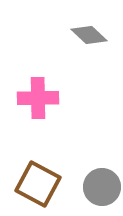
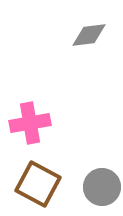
gray diamond: rotated 51 degrees counterclockwise
pink cross: moved 8 px left, 25 px down; rotated 9 degrees counterclockwise
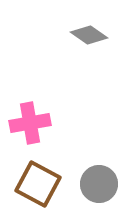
gray diamond: rotated 42 degrees clockwise
gray circle: moved 3 px left, 3 px up
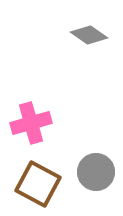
pink cross: moved 1 px right; rotated 6 degrees counterclockwise
gray circle: moved 3 px left, 12 px up
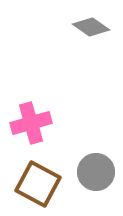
gray diamond: moved 2 px right, 8 px up
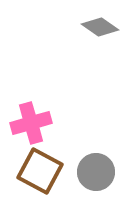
gray diamond: moved 9 px right
brown square: moved 2 px right, 13 px up
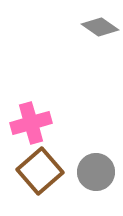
brown square: rotated 21 degrees clockwise
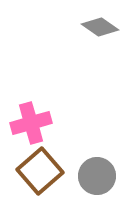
gray circle: moved 1 px right, 4 px down
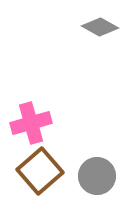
gray diamond: rotated 6 degrees counterclockwise
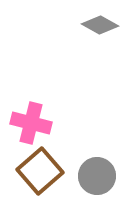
gray diamond: moved 2 px up
pink cross: rotated 30 degrees clockwise
